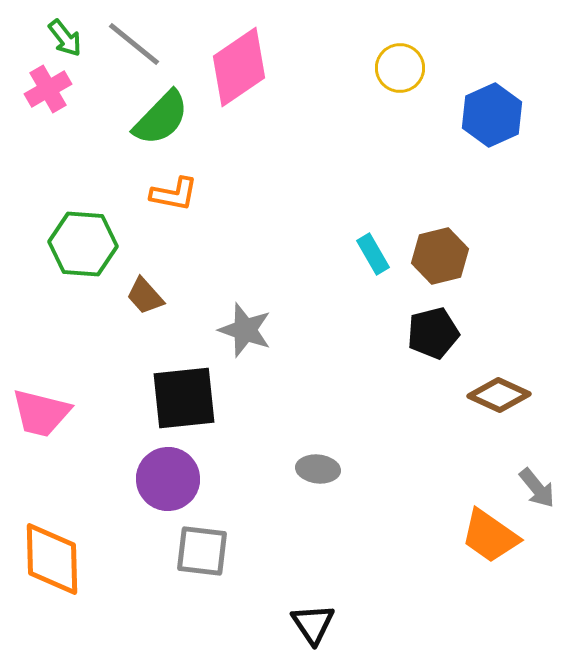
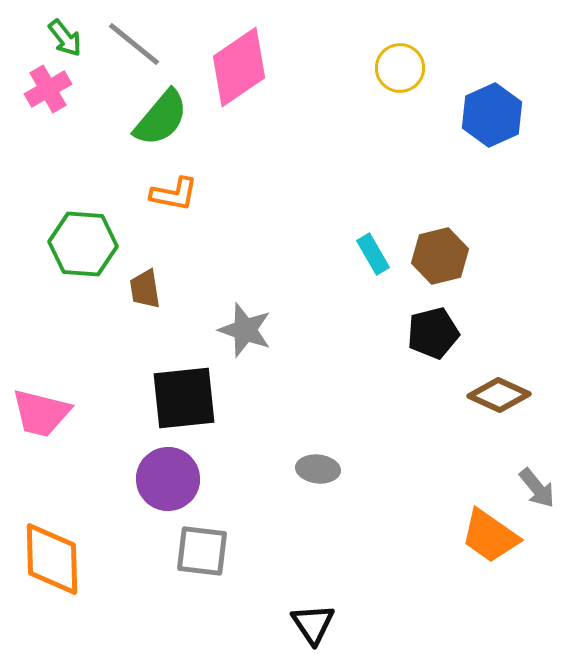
green semicircle: rotated 4 degrees counterclockwise
brown trapezoid: moved 7 px up; rotated 33 degrees clockwise
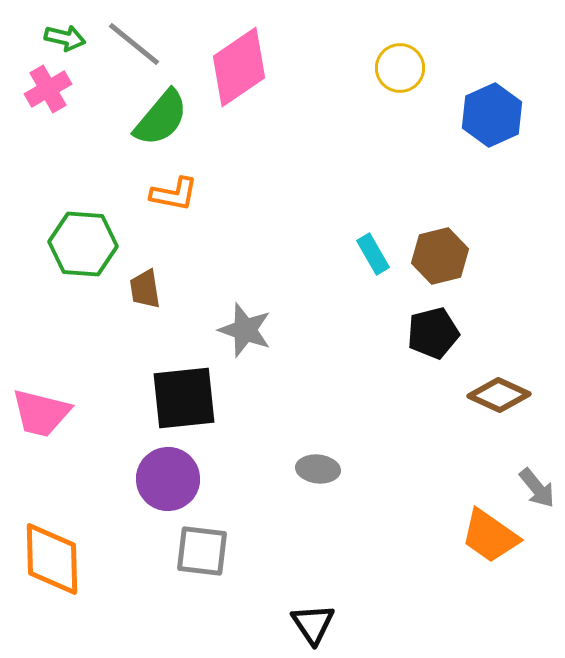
green arrow: rotated 39 degrees counterclockwise
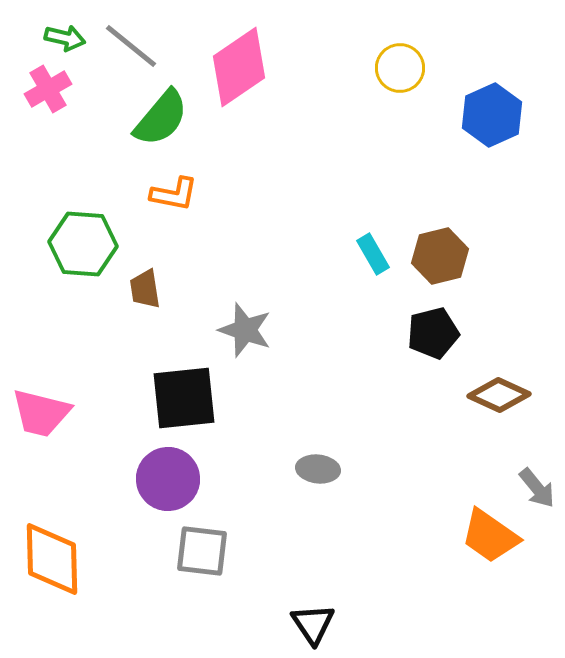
gray line: moved 3 px left, 2 px down
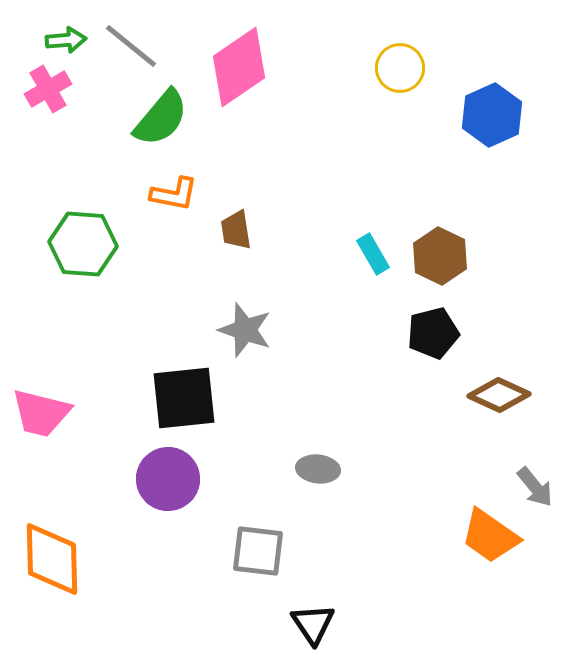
green arrow: moved 1 px right, 2 px down; rotated 18 degrees counterclockwise
brown hexagon: rotated 20 degrees counterclockwise
brown trapezoid: moved 91 px right, 59 px up
gray arrow: moved 2 px left, 1 px up
gray square: moved 56 px right
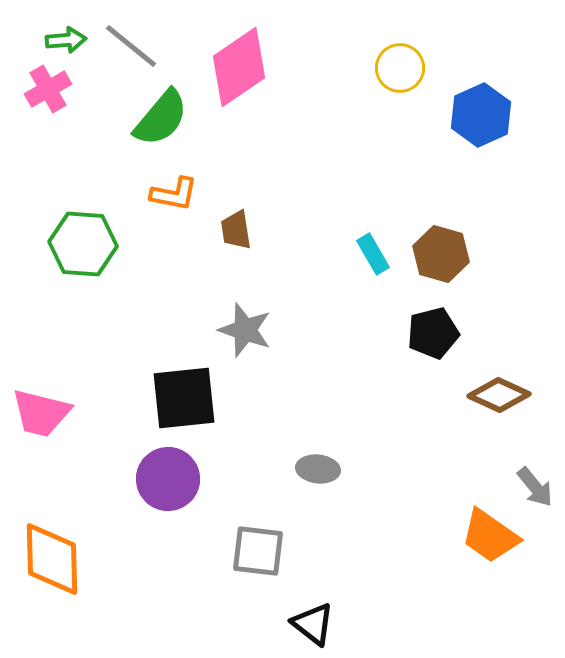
blue hexagon: moved 11 px left
brown hexagon: moved 1 px right, 2 px up; rotated 10 degrees counterclockwise
black triangle: rotated 18 degrees counterclockwise
